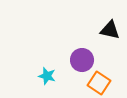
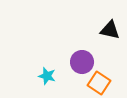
purple circle: moved 2 px down
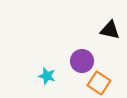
purple circle: moved 1 px up
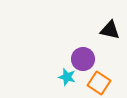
purple circle: moved 1 px right, 2 px up
cyan star: moved 20 px right, 1 px down
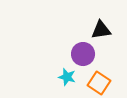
black triangle: moved 9 px left; rotated 20 degrees counterclockwise
purple circle: moved 5 px up
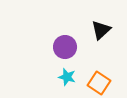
black triangle: rotated 35 degrees counterclockwise
purple circle: moved 18 px left, 7 px up
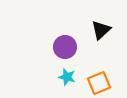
orange square: rotated 35 degrees clockwise
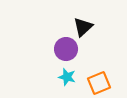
black triangle: moved 18 px left, 3 px up
purple circle: moved 1 px right, 2 px down
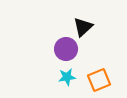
cyan star: rotated 24 degrees counterclockwise
orange square: moved 3 px up
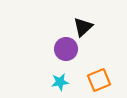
cyan star: moved 7 px left, 5 px down
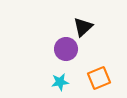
orange square: moved 2 px up
